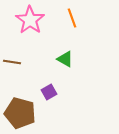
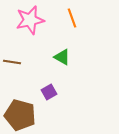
pink star: rotated 24 degrees clockwise
green triangle: moved 3 px left, 2 px up
brown pentagon: moved 2 px down
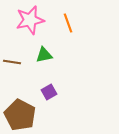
orange line: moved 4 px left, 5 px down
green triangle: moved 18 px left, 2 px up; rotated 42 degrees counterclockwise
brown pentagon: rotated 12 degrees clockwise
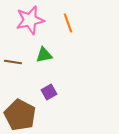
brown line: moved 1 px right
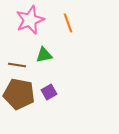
pink star: rotated 8 degrees counterclockwise
brown line: moved 4 px right, 3 px down
brown pentagon: moved 1 px left, 21 px up; rotated 16 degrees counterclockwise
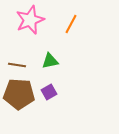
orange line: moved 3 px right, 1 px down; rotated 48 degrees clockwise
green triangle: moved 6 px right, 6 px down
brown pentagon: rotated 8 degrees counterclockwise
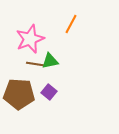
pink star: moved 19 px down
brown line: moved 18 px right, 1 px up
purple square: rotated 21 degrees counterclockwise
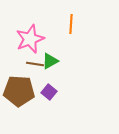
orange line: rotated 24 degrees counterclockwise
green triangle: rotated 18 degrees counterclockwise
brown pentagon: moved 3 px up
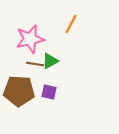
orange line: rotated 24 degrees clockwise
pink star: rotated 8 degrees clockwise
purple square: rotated 28 degrees counterclockwise
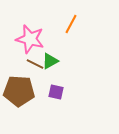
pink star: rotated 28 degrees clockwise
brown line: rotated 18 degrees clockwise
purple square: moved 7 px right
